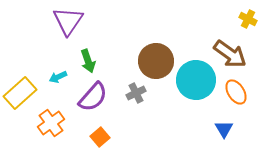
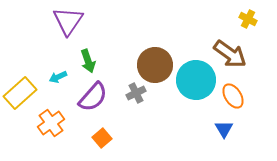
brown circle: moved 1 px left, 4 px down
orange ellipse: moved 3 px left, 4 px down
orange square: moved 2 px right, 1 px down
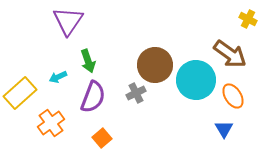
purple semicircle: rotated 20 degrees counterclockwise
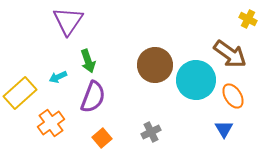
gray cross: moved 15 px right, 39 px down
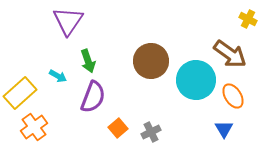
brown circle: moved 4 px left, 4 px up
cyan arrow: moved 1 px up; rotated 126 degrees counterclockwise
orange cross: moved 17 px left, 4 px down
orange square: moved 16 px right, 10 px up
